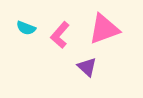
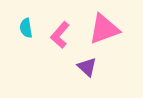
cyan semicircle: rotated 60 degrees clockwise
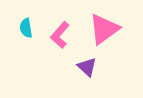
pink triangle: rotated 16 degrees counterclockwise
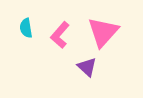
pink triangle: moved 1 px left, 3 px down; rotated 12 degrees counterclockwise
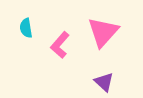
pink L-shape: moved 10 px down
purple triangle: moved 17 px right, 15 px down
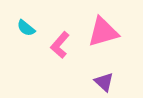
cyan semicircle: rotated 42 degrees counterclockwise
pink triangle: rotated 32 degrees clockwise
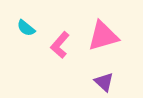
pink triangle: moved 4 px down
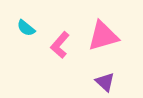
purple triangle: moved 1 px right
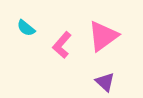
pink triangle: rotated 20 degrees counterclockwise
pink L-shape: moved 2 px right
